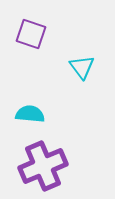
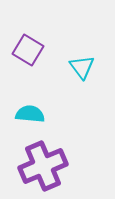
purple square: moved 3 px left, 16 px down; rotated 12 degrees clockwise
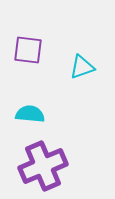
purple square: rotated 24 degrees counterclockwise
cyan triangle: rotated 48 degrees clockwise
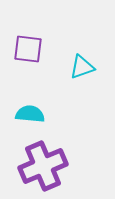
purple square: moved 1 px up
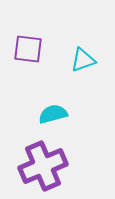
cyan triangle: moved 1 px right, 7 px up
cyan semicircle: moved 23 px right; rotated 20 degrees counterclockwise
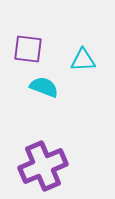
cyan triangle: rotated 16 degrees clockwise
cyan semicircle: moved 9 px left, 27 px up; rotated 36 degrees clockwise
